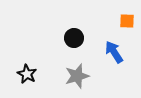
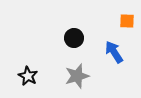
black star: moved 1 px right, 2 px down
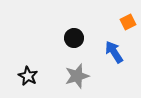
orange square: moved 1 px right, 1 px down; rotated 28 degrees counterclockwise
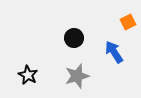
black star: moved 1 px up
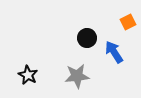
black circle: moved 13 px right
gray star: rotated 10 degrees clockwise
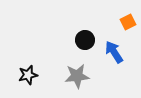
black circle: moved 2 px left, 2 px down
black star: rotated 30 degrees clockwise
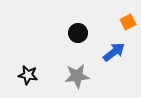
black circle: moved 7 px left, 7 px up
blue arrow: rotated 85 degrees clockwise
black star: rotated 24 degrees clockwise
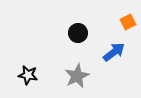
gray star: rotated 20 degrees counterclockwise
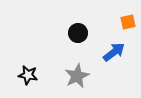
orange square: rotated 14 degrees clockwise
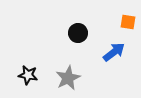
orange square: rotated 21 degrees clockwise
gray star: moved 9 px left, 2 px down
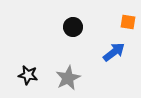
black circle: moved 5 px left, 6 px up
